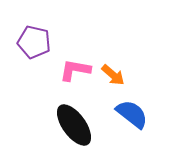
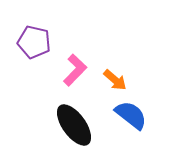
pink L-shape: rotated 124 degrees clockwise
orange arrow: moved 2 px right, 5 px down
blue semicircle: moved 1 px left, 1 px down
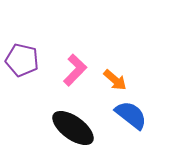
purple pentagon: moved 12 px left, 18 px down
black ellipse: moved 1 px left, 3 px down; rotated 18 degrees counterclockwise
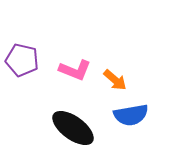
pink L-shape: rotated 68 degrees clockwise
blue semicircle: rotated 132 degrees clockwise
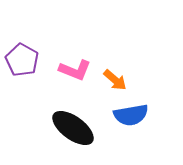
purple pentagon: rotated 16 degrees clockwise
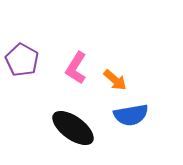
pink L-shape: moved 1 px right, 2 px up; rotated 100 degrees clockwise
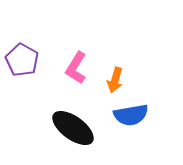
orange arrow: rotated 65 degrees clockwise
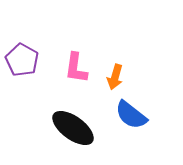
pink L-shape: rotated 24 degrees counterclockwise
orange arrow: moved 3 px up
blue semicircle: rotated 48 degrees clockwise
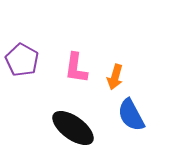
blue semicircle: rotated 24 degrees clockwise
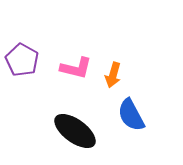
pink L-shape: rotated 84 degrees counterclockwise
orange arrow: moved 2 px left, 2 px up
black ellipse: moved 2 px right, 3 px down
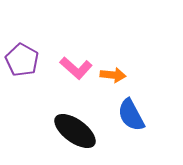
pink L-shape: rotated 28 degrees clockwise
orange arrow: rotated 100 degrees counterclockwise
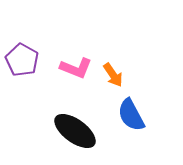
pink L-shape: rotated 20 degrees counterclockwise
orange arrow: rotated 50 degrees clockwise
